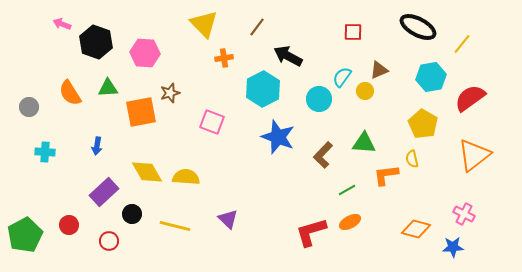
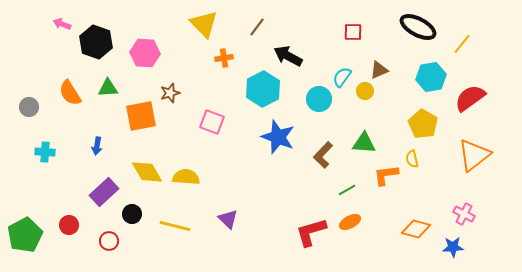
orange square at (141, 112): moved 4 px down
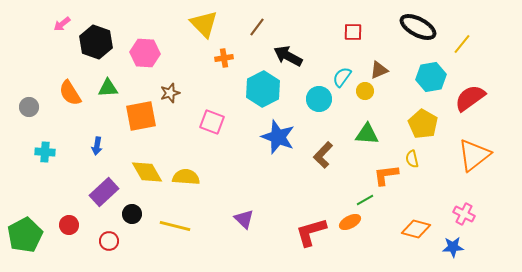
pink arrow at (62, 24): rotated 60 degrees counterclockwise
green triangle at (364, 143): moved 3 px right, 9 px up
green line at (347, 190): moved 18 px right, 10 px down
purple triangle at (228, 219): moved 16 px right
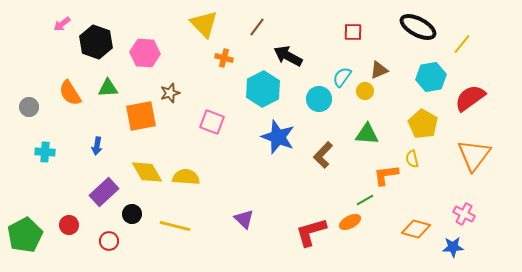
orange cross at (224, 58): rotated 24 degrees clockwise
orange triangle at (474, 155): rotated 15 degrees counterclockwise
